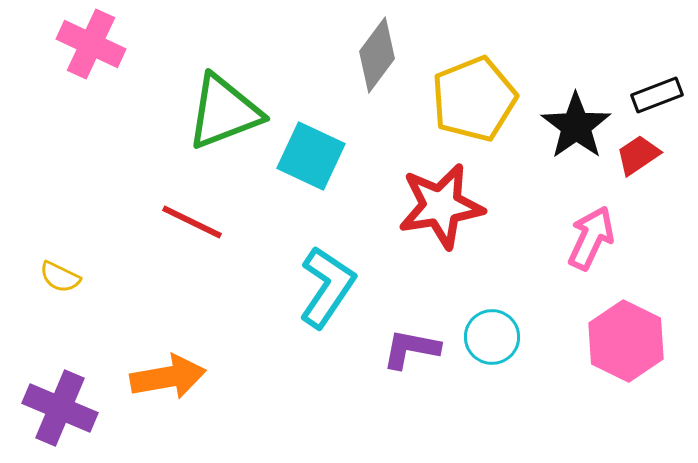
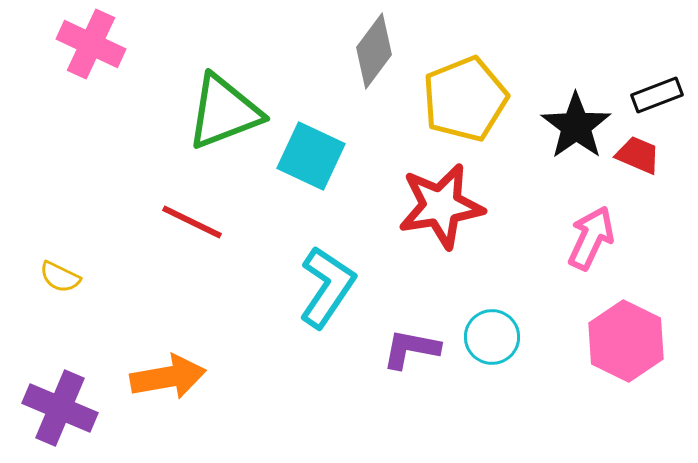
gray diamond: moved 3 px left, 4 px up
yellow pentagon: moved 9 px left
red trapezoid: rotated 57 degrees clockwise
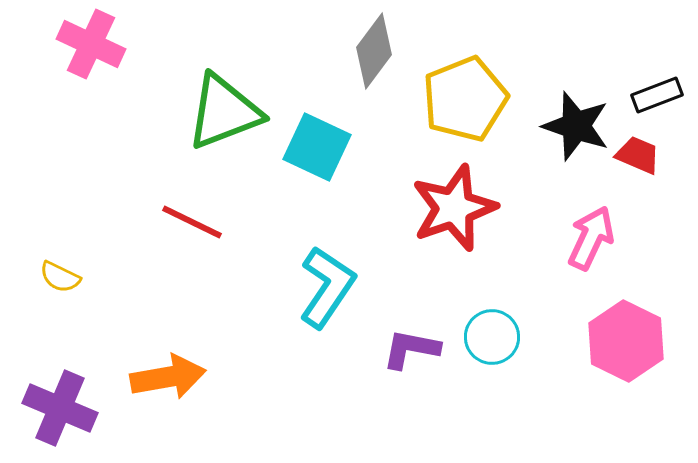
black star: rotated 18 degrees counterclockwise
cyan square: moved 6 px right, 9 px up
red star: moved 13 px right, 2 px down; rotated 10 degrees counterclockwise
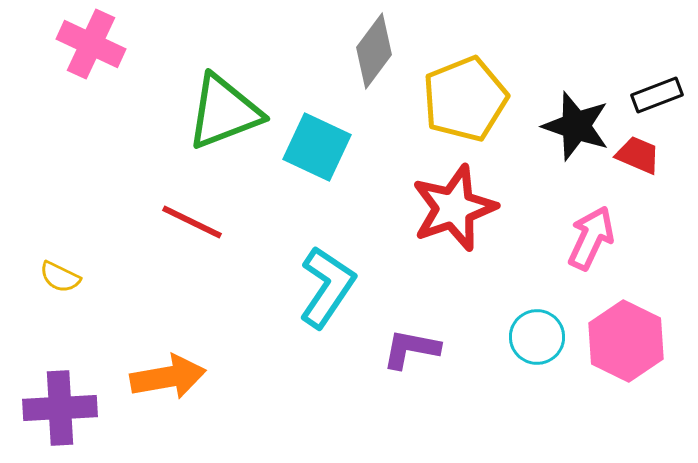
cyan circle: moved 45 px right
purple cross: rotated 26 degrees counterclockwise
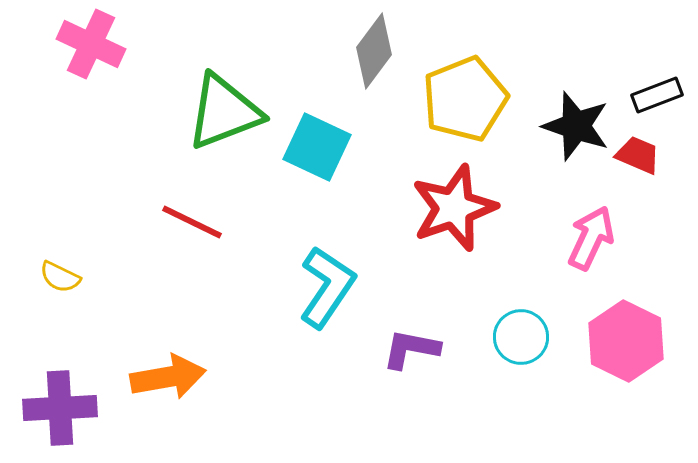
cyan circle: moved 16 px left
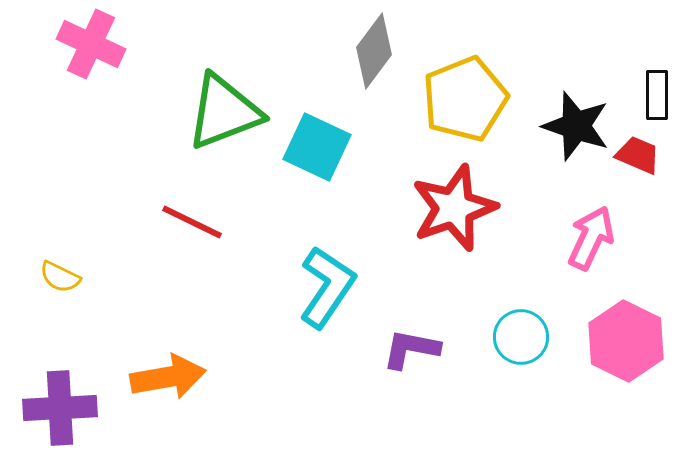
black rectangle: rotated 69 degrees counterclockwise
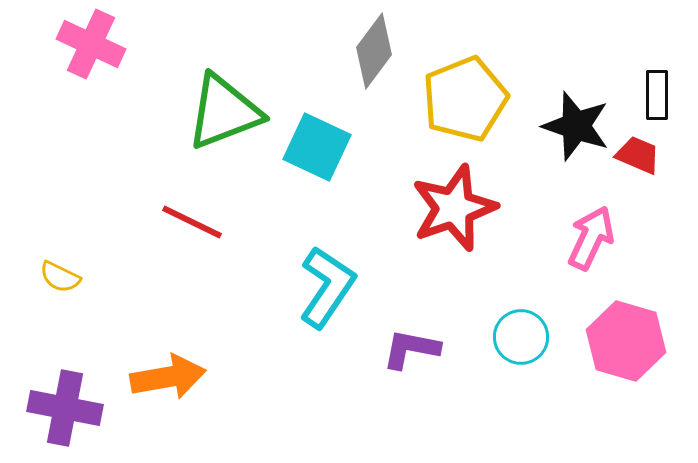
pink hexagon: rotated 10 degrees counterclockwise
purple cross: moved 5 px right; rotated 14 degrees clockwise
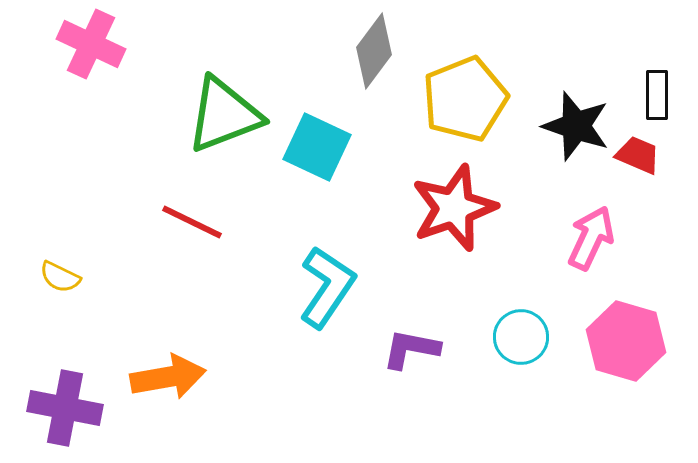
green triangle: moved 3 px down
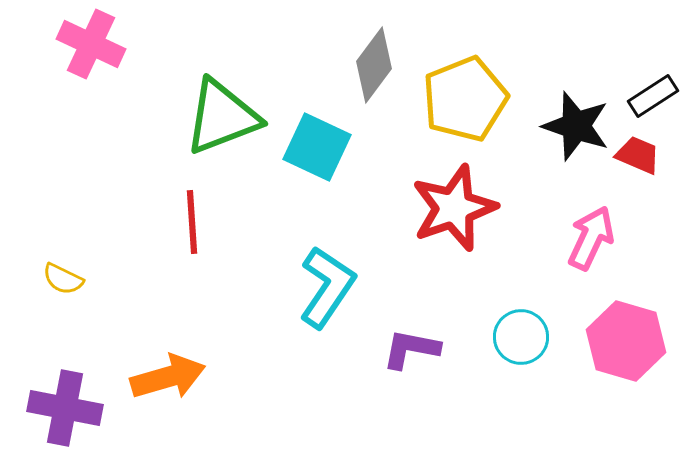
gray diamond: moved 14 px down
black rectangle: moved 4 px left, 1 px down; rotated 57 degrees clockwise
green triangle: moved 2 px left, 2 px down
red line: rotated 60 degrees clockwise
yellow semicircle: moved 3 px right, 2 px down
orange arrow: rotated 6 degrees counterclockwise
